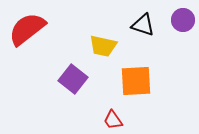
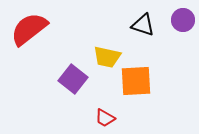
red semicircle: moved 2 px right
yellow trapezoid: moved 4 px right, 11 px down
red trapezoid: moved 8 px left, 2 px up; rotated 25 degrees counterclockwise
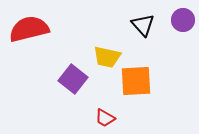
black triangle: rotated 30 degrees clockwise
red semicircle: rotated 24 degrees clockwise
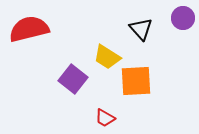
purple circle: moved 2 px up
black triangle: moved 2 px left, 4 px down
yellow trapezoid: rotated 20 degrees clockwise
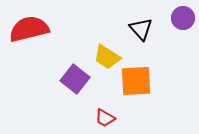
purple square: moved 2 px right
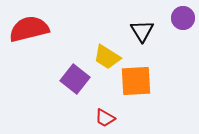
black triangle: moved 1 px right, 2 px down; rotated 10 degrees clockwise
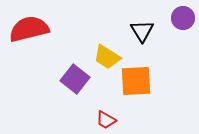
red trapezoid: moved 1 px right, 2 px down
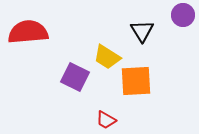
purple circle: moved 3 px up
red semicircle: moved 1 px left, 3 px down; rotated 9 degrees clockwise
purple square: moved 2 px up; rotated 12 degrees counterclockwise
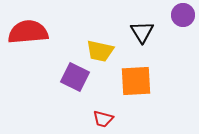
black triangle: moved 1 px down
yellow trapezoid: moved 7 px left, 6 px up; rotated 20 degrees counterclockwise
red trapezoid: moved 3 px left, 1 px up; rotated 15 degrees counterclockwise
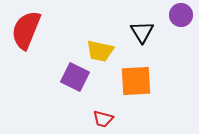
purple circle: moved 2 px left
red semicircle: moved 2 px left, 2 px up; rotated 63 degrees counterclockwise
